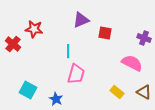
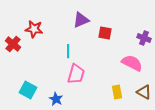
yellow rectangle: rotated 40 degrees clockwise
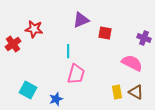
red cross: rotated 14 degrees clockwise
brown triangle: moved 8 px left
blue star: rotated 24 degrees clockwise
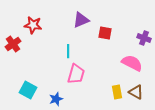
red star: moved 1 px left, 4 px up
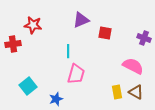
red cross: rotated 28 degrees clockwise
pink semicircle: moved 1 px right, 3 px down
cyan square: moved 4 px up; rotated 24 degrees clockwise
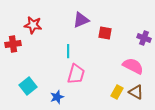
yellow rectangle: rotated 40 degrees clockwise
blue star: moved 1 px right, 2 px up
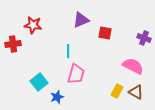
cyan square: moved 11 px right, 4 px up
yellow rectangle: moved 1 px up
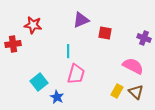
brown triangle: rotated 14 degrees clockwise
blue star: rotated 24 degrees counterclockwise
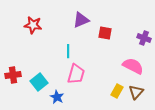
red cross: moved 31 px down
brown triangle: rotated 28 degrees clockwise
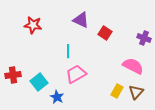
purple triangle: rotated 48 degrees clockwise
red square: rotated 24 degrees clockwise
pink trapezoid: rotated 135 degrees counterclockwise
